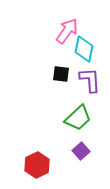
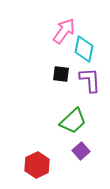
pink arrow: moved 3 px left
green trapezoid: moved 5 px left, 3 px down
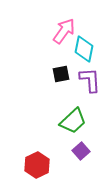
black square: rotated 18 degrees counterclockwise
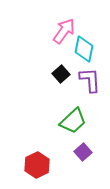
black square: rotated 30 degrees counterclockwise
purple square: moved 2 px right, 1 px down
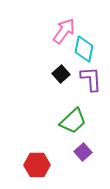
purple L-shape: moved 1 px right, 1 px up
red hexagon: rotated 25 degrees clockwise
